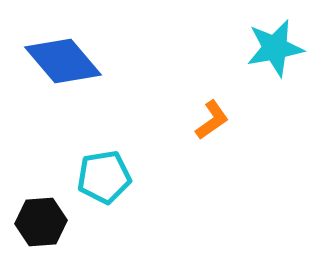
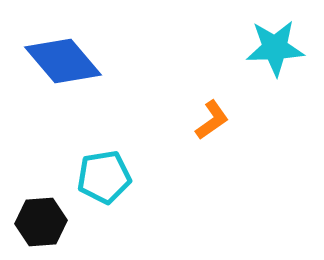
cyan star: rotated 8 degrees clockwise
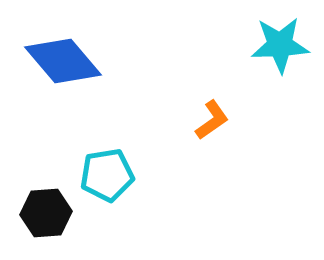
cyan star: moved 5 px right, 3 px up
cyan pentagon: moved 3 px right, 2 px up
black hexagon: moved 5 px right, 9 px up
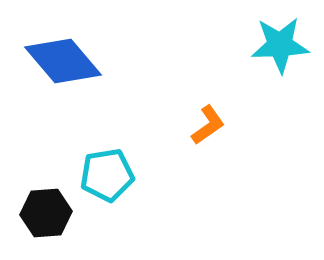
orange L-shape: moved 4 px left, 5 px down
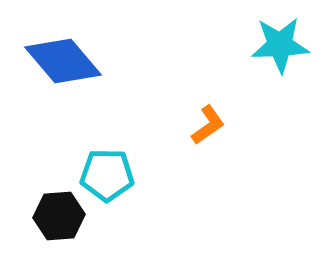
cyan pentagon: rotated 10 degrees clockwise
black hexagon: moved 13 px right, 3 px down
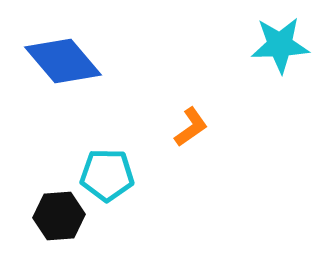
orange L-shape: moved 17 px left, 2 px down
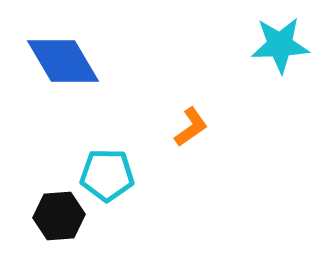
blue diamond: rotated 10 degrees clockwise
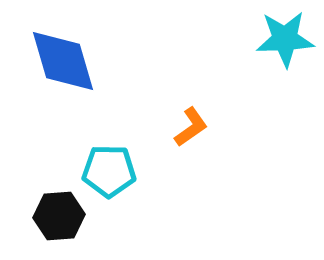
cyan star: moved 5 px right, 6 px up
blue diamond: rotated 14 degrees clockwise
cyan pentagon: moved 2 px right, 4 px up
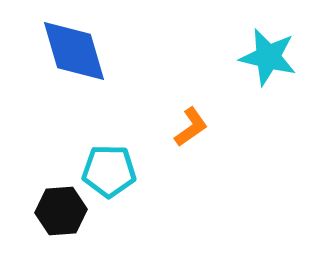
cyan star: moved 17 px left, 18 px down; rotated 16 degrees clockwise
blue diamond: moved 11 px right, 10 px up
black hexagon: moved 2 px right, 5 px up
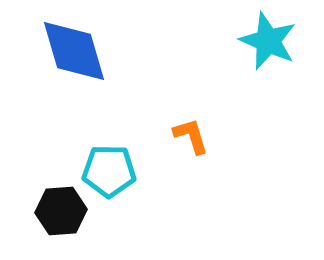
cyan star: moved 16 px up; rotated 10 degrees clockwise
orange L-shape: moved 9 px down; rotated 72 degrees counterclockwise
